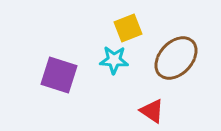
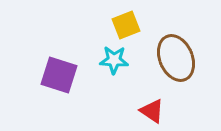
yellow square: moved 2 px left, 3 px up
brown ellipse: rotated 66 degrees counterclockwise
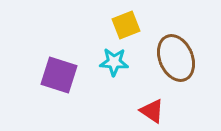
cyan star: moved 2 px down
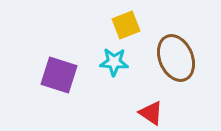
red triangle: moved 1 px left, 2 px down
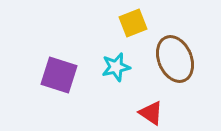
yellow square: moved 7 px right, 2 px up
brown ellipse: moved 1 px left, 1 px down
cyan star: moved 2 px right, 5 px down; rotated 16 degrees counterclockwise
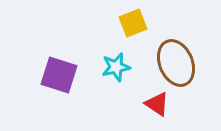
brown ellipse: moved 1 px right, 4 px down
red triangle: moved 6 px right, 9 px up
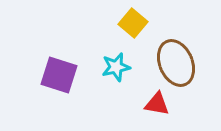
yellow square: rotated 28 degrees counterclockwise
red triangle: rotated 24 degrees counterclockwise
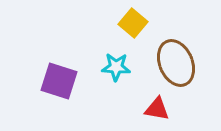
cyan star: rotated 16 degrees clockwise
purple square: moved 6 px down
red triangle: moved 5 px down
